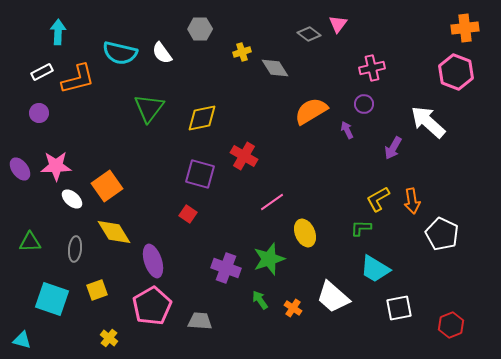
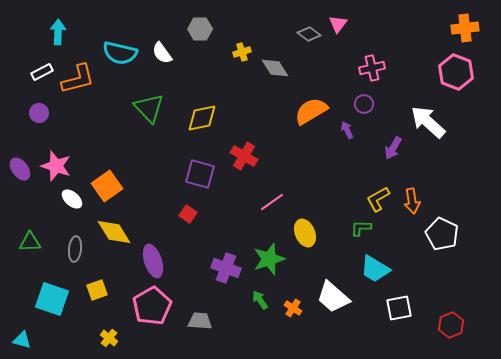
green triangle at (149, 108): rotated 20 degrees counterclockwise
pink star at (56, 166): rotated 20 degrees clockwise
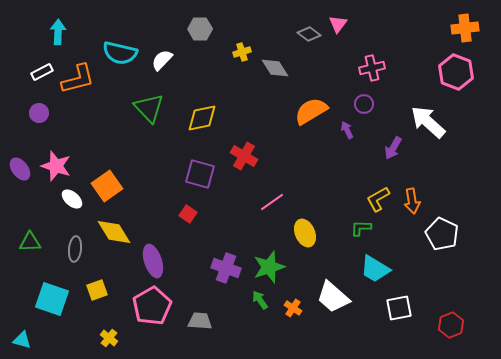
white semicircle at (162, 53): moved 7 px down; rotated 80 degrees clockwise
green star at (269, 259): moved 8 px down
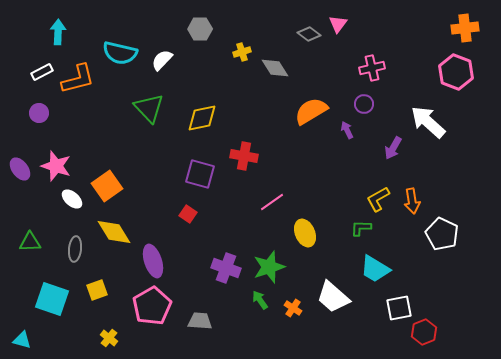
red cross at (244, 156): rotated 20 degrees counterclockwise
red hexagon at (451, 325): moved 27 px left, 7 px down
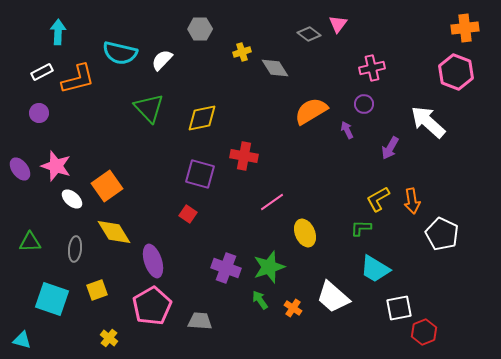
purple arrow at (393, 148): moved 3 px left
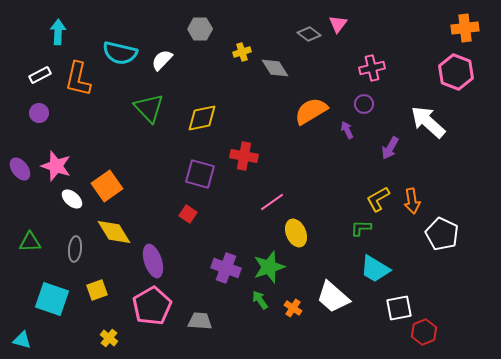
white rectangle at (42, 72): moved 2 px left, 3 px down
orange L-shape at (78, 79): rotated 117 degrees clockwise
yellow ellipse at (305, 233): moved 9 px left
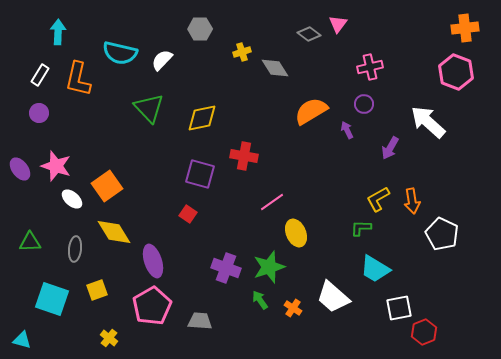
pink cross at (372, 68): moved 2 px left, 1 px up
white rectangle at (40, 75): rotated 30 degrees counterclockwise
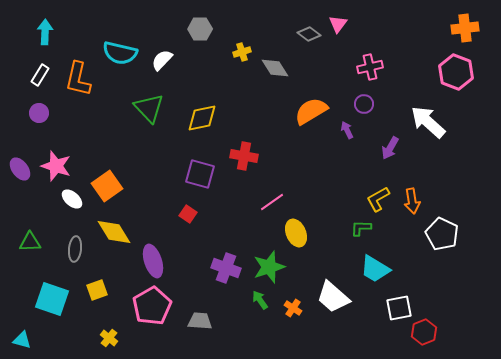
cyan arrow at (58, 32): moved 13 px left
